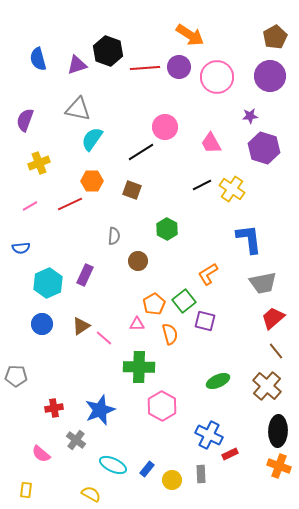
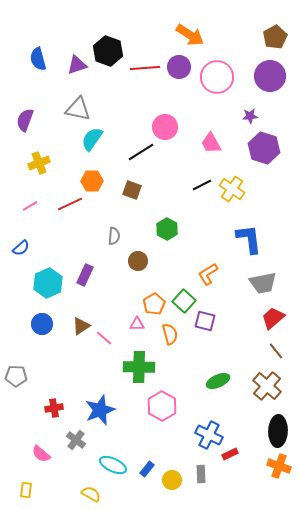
blue semicircle at (21, 248): rotated 36 degrees counterclockwise
green square at (184, 301): rotated 10 degrees counterclockwise
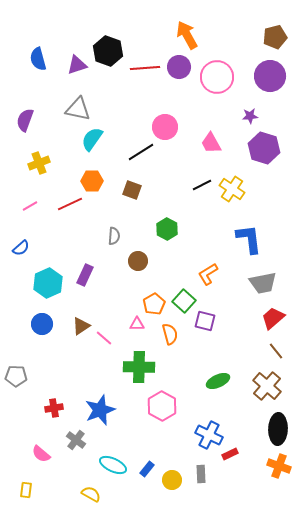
orange arrow at (190, 35): moved 3 px left; rotated 152 degrees counterclockwise
brown pentagon at (275, 37): rotated 15 degrees clockwise
black ellipse at (278, 431): moved 2 px up
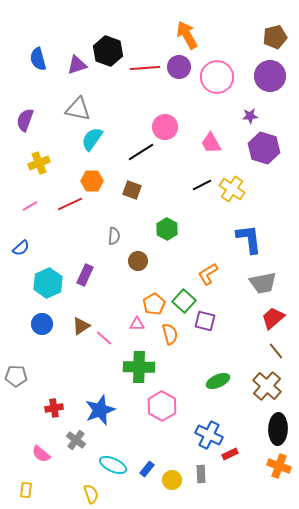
yellow semicircle at (91, 494): rotated 42 degrees clockwise
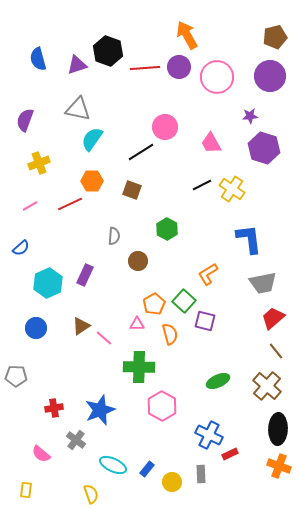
blue circle at (42, 324): moved 6 px left, 4 px down
yellow circle at (172, 480): moved 2 px down
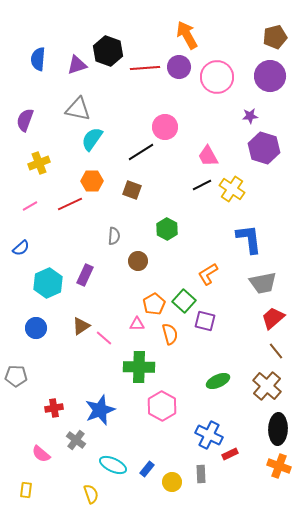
blue semicircle at (38, 59): rotated 20 degrees clockwise
pink trapezoid at (211, 143): moved 3 px left, 13 px down
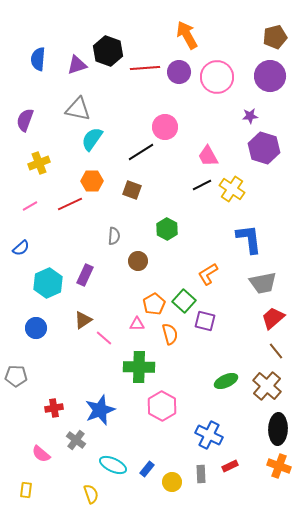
purple circle at (179, 67): moved 5 px down
brown triangle at (81, 326): moved 2 px right, 6 px up
green ellipse at (218, 381): moved 8 px right
red rectangle at (230, 454): moved 12 px down
